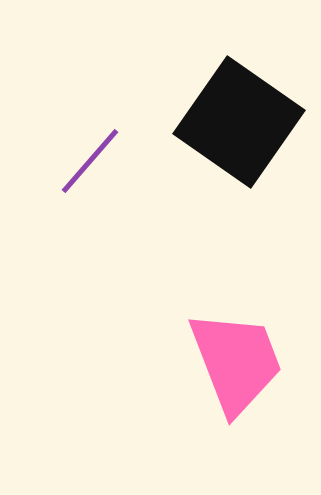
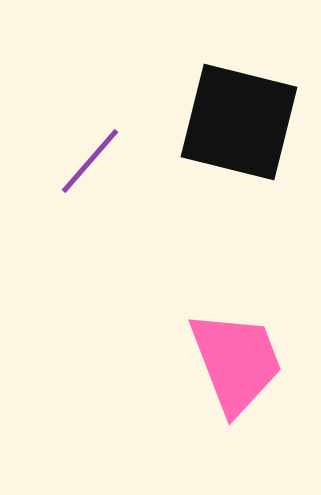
black square: rotated 21 degrees counterclockwise
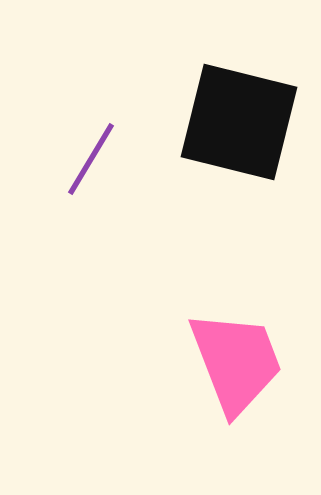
purple line: moved 1 px right, 2 px up; rotated 10 degrees counterclockwise
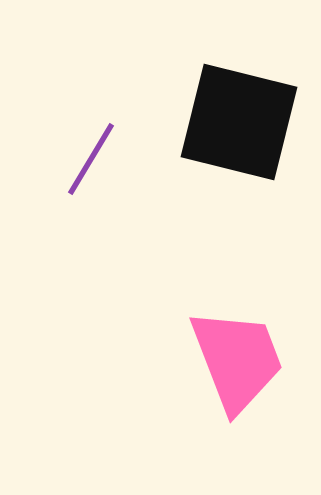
pink trapezoid: moved 1 px right, 2 px up
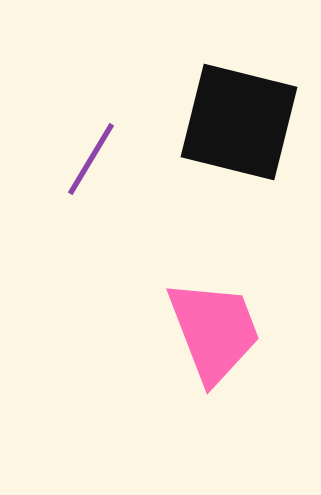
pink trapezoid: moved 23 px left, 29 px up
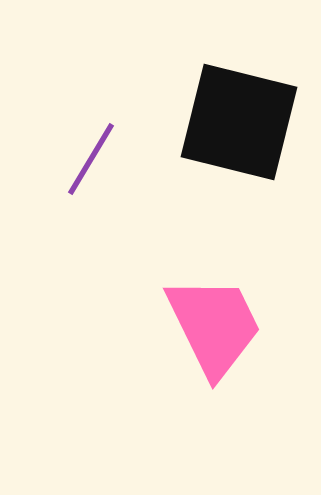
pink trapezoid: moved 5 px up; rotated 5 degrees counterclockwise
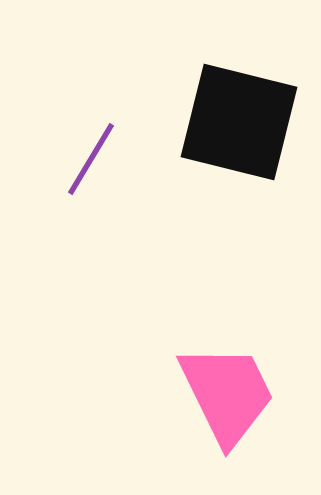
pink trapezoid: moved 13 px right, 68 px down
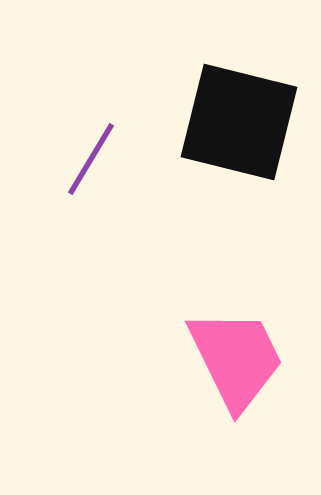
pink trapezoid: moved 9 px right, 35 px up
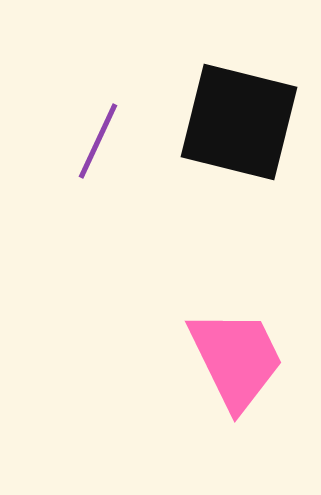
purple line: moved 7 px right, 18 px up; rotated 6 degrees counterclockwise
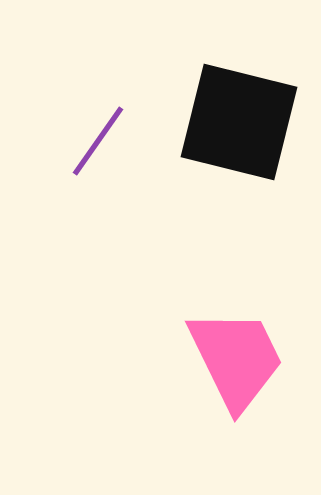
purple line: rotated 10 degrees clockwise
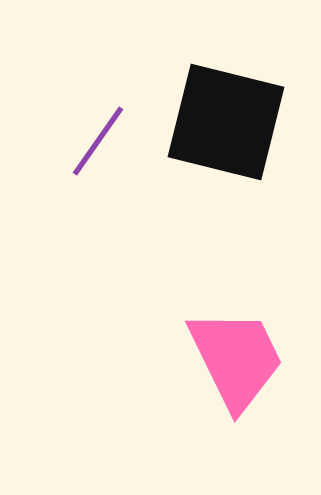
black square: moved 13 px left
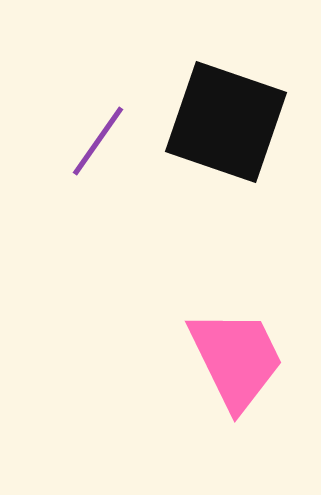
black square: rotated 5 degrees clockwise
